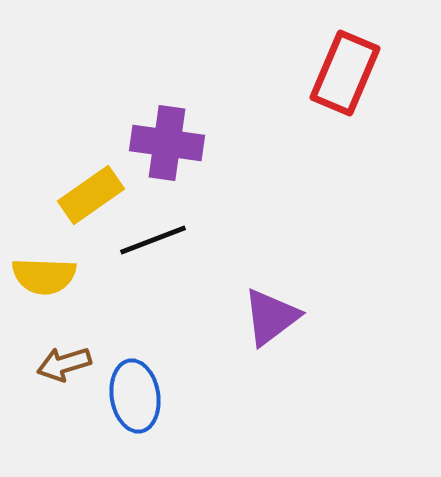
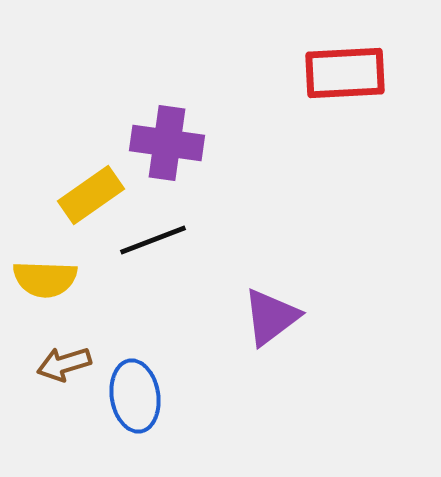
red rectangle: rotated 64 degrees clockwise
yellow semicircle: moved 1 px right, 3 px down
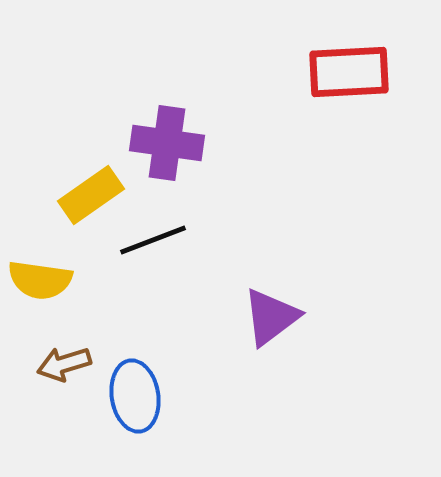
red rectangle: moved 4 px right, 1 px up
yellow semicircle: moved 5 px left, 1 px down; rotated 6 degrees clockwise
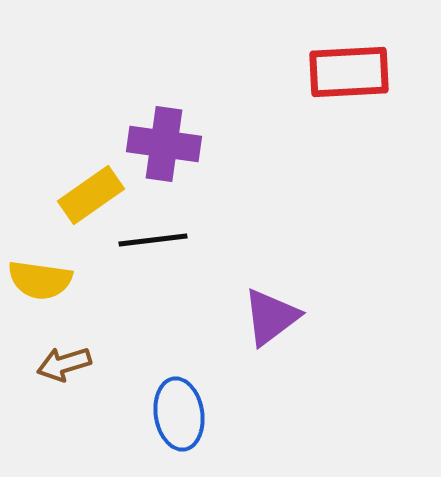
purple cross: moved 3 px left, 1 px down
black line: rotated 14 degrees clockwise
blue ellipse: moved 44 px right, 18 px down
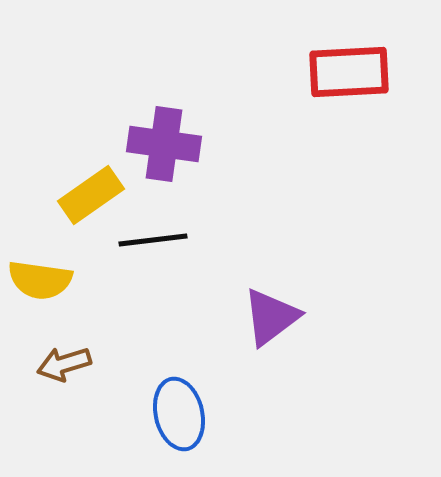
blue ellipse: rotated 4 degrees counterclockwise
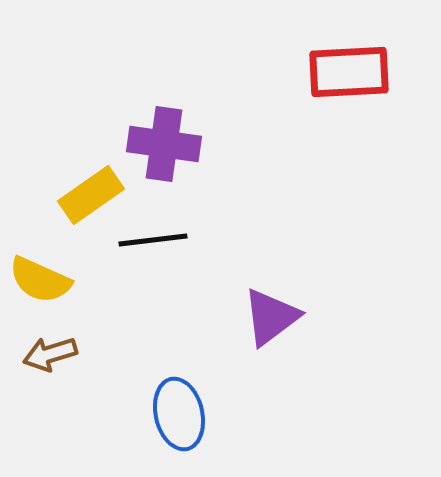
yellow semicircle: rotated 16 degrees clockwise
brown arrow: moved 14 px left, 10 px up
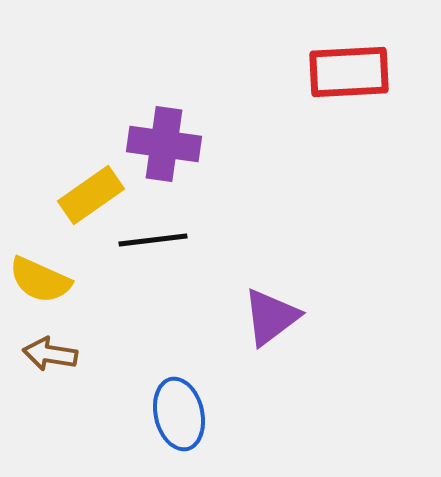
brown arrow: rotated 26 degrees clockwise
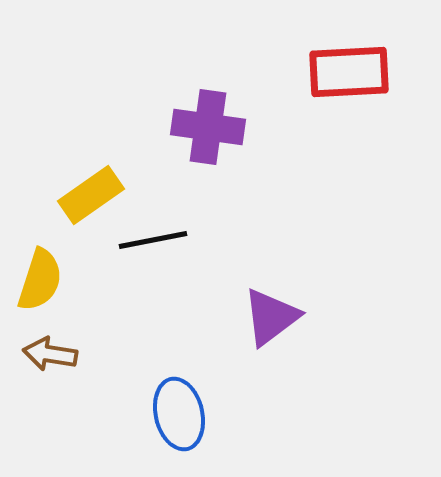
purple cross: moved 44 px right, 17 px up
black line: rotated 4 degrees counterclockwise
yellow semicircle: rotated 96 degrees counterclockwise
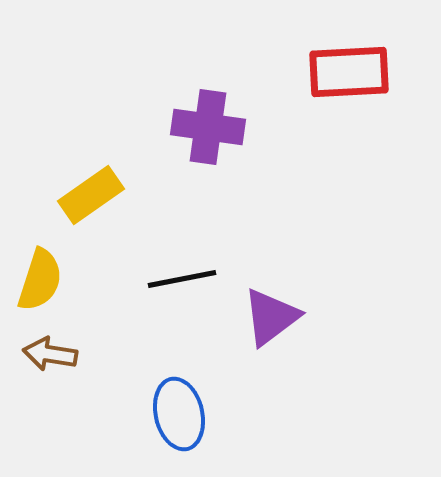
black line: moved 29 px right, 39 px down
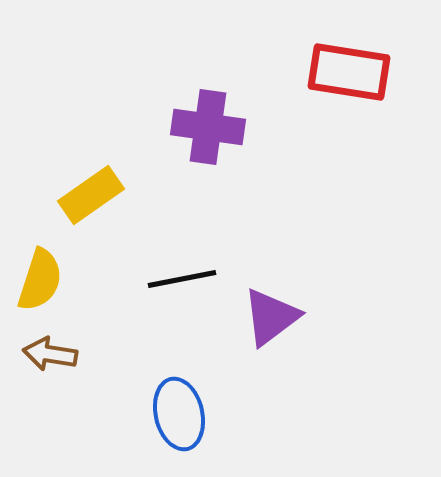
red rectangle: rotated 12 degrees clockwise
